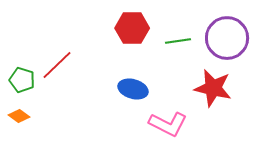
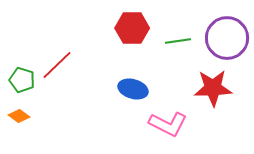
red star: rotated 15 degrees counterclockwise
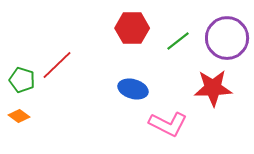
green line: rotated 30 degrees counterclockwise
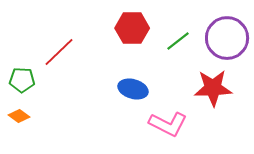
red line: moved 2 px right, 13 px up
green pentagon: rotated 15 degrees counterclockwise
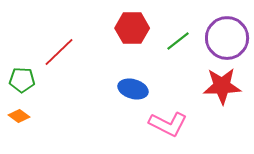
red star: moved 9 px right, 2 px up
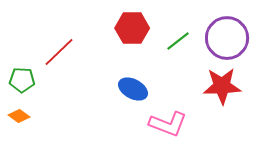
blue ellipse: rotated 12 degrees clockwise
pink L-shape: rotated 6 degrees counterclockwise
